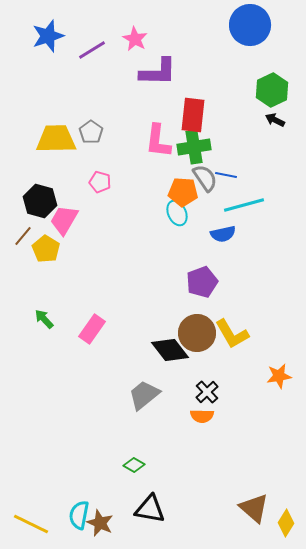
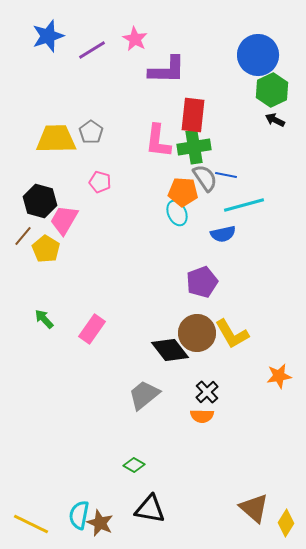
blue circle: moved 8 px right, 30 px down
purple L-shape: moved 9 px right, 2 px up
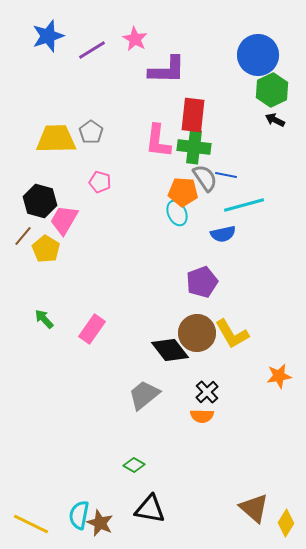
green cross: rotated 16 degrees clockwise
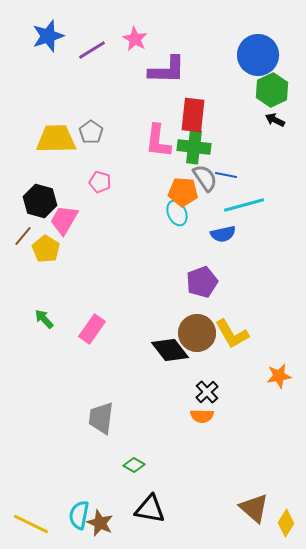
gray trapezoid: moved 43 px left, 23 px down; rotated 44 degrees counterclockwise
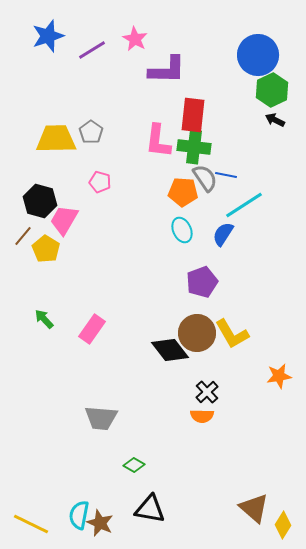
cyan line: rotated 18 degrees counterclockwise
cyan ellipse: moved 5 px right, 17 px down
blue semicircle: rotated 135 degrees clockwise
gray trapezoid: rotated 92 degrees counterclockwise
yellow diamond: moved 3 px left, 2 px down
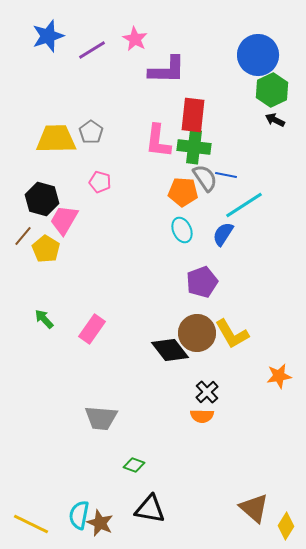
black hexagon: moved 2 px right, 2 px up
green diamond: rotated 10 degrees counterclockwise
yellow diamond: moved 3 px right, 1 px down
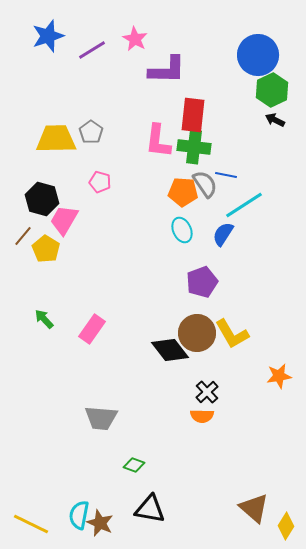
gray semicircle: moved 6 px down
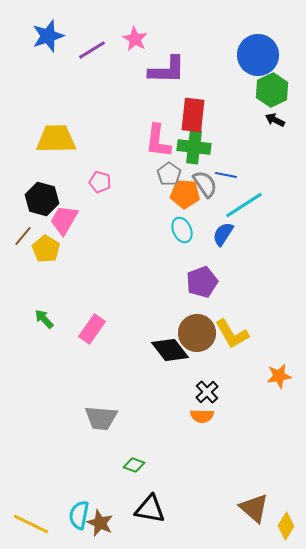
gray pentagon: moved 78 px right, 42 px down
orange pentagon: moved 2 px right, 2 px down
